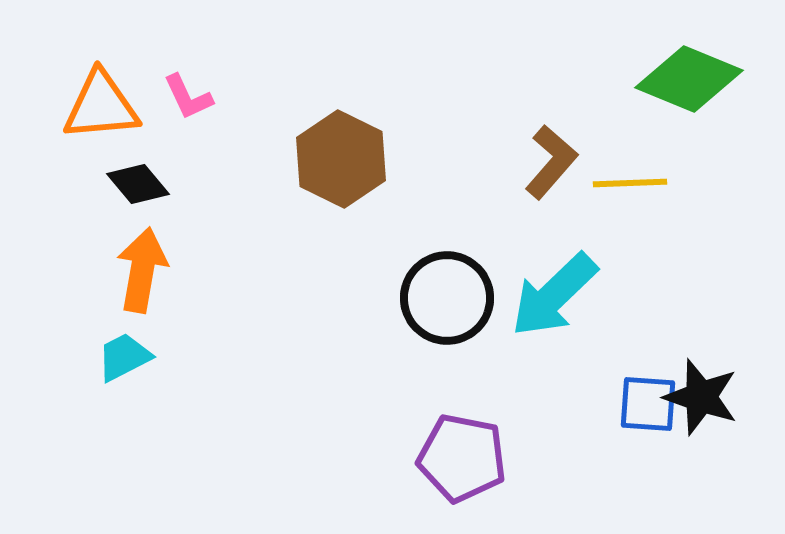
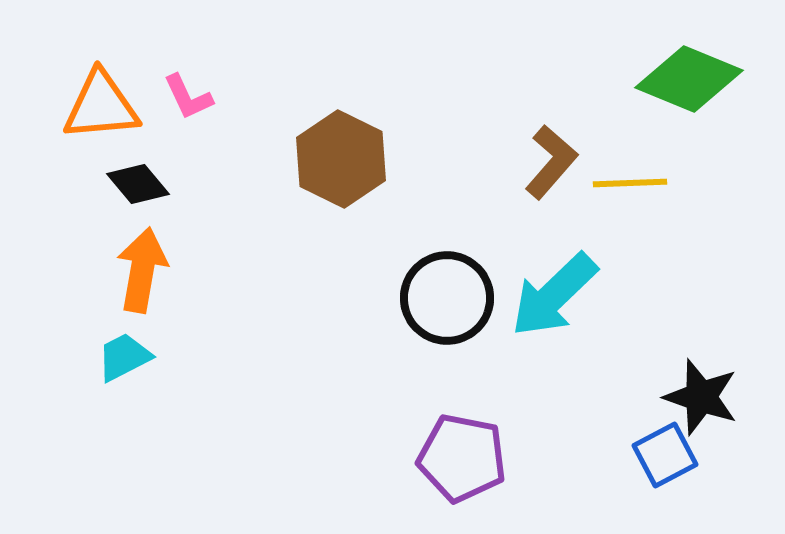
blue square: moved 17 px right, 51 px down; rotated 32 degrees counterclockwise
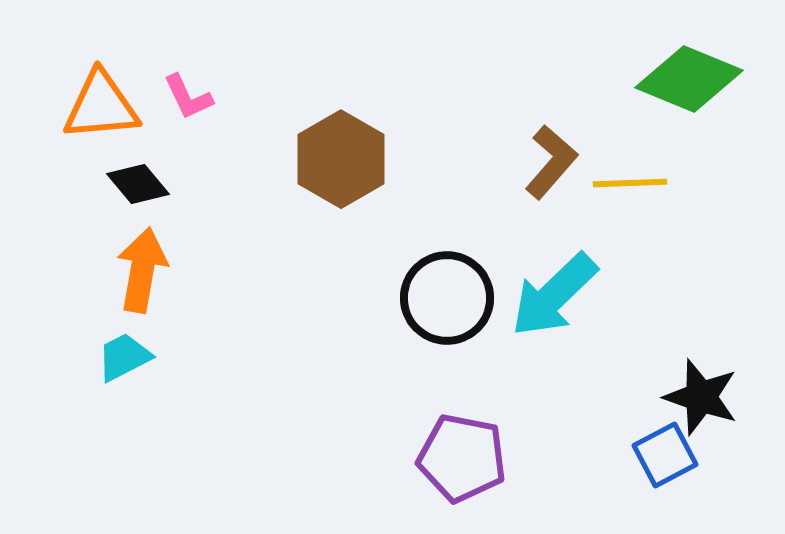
brown hexagon: rotated 4 degrees clockwise
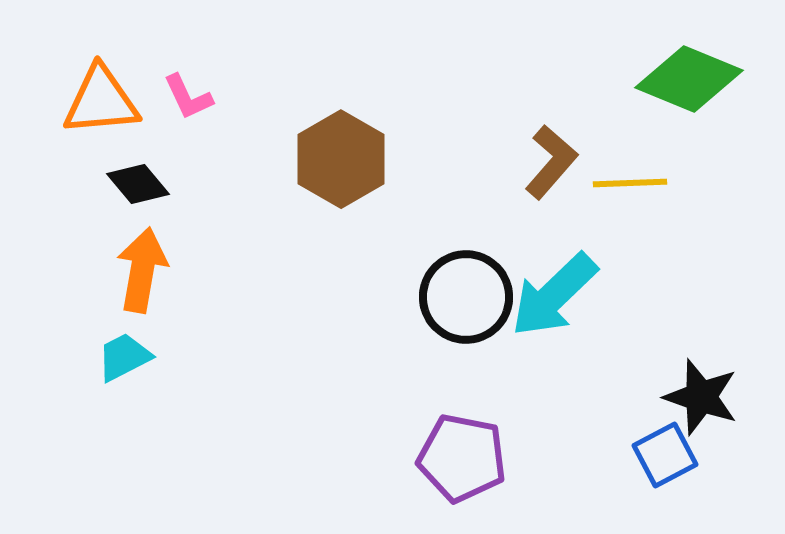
orange triangle: moved 5 px up
black circle: moved 19 px right, 1 px up
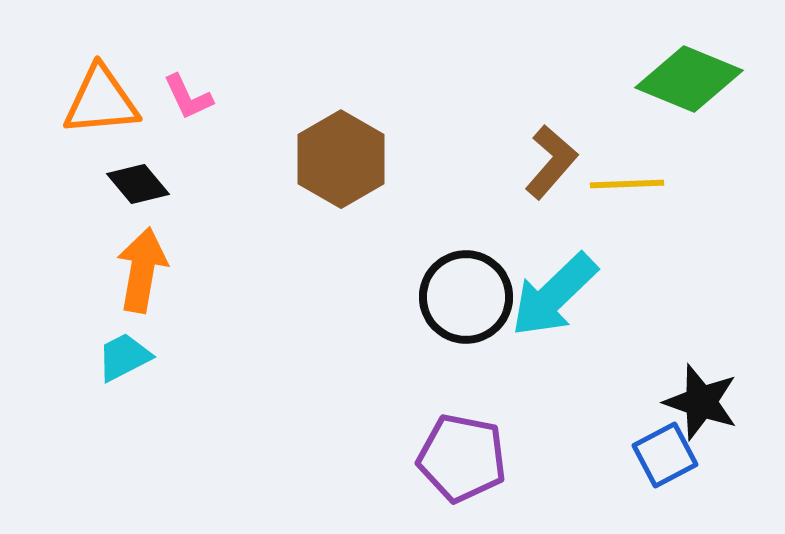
yellow line: moved 3 px left, 1 px down
black star: moved 5 px down
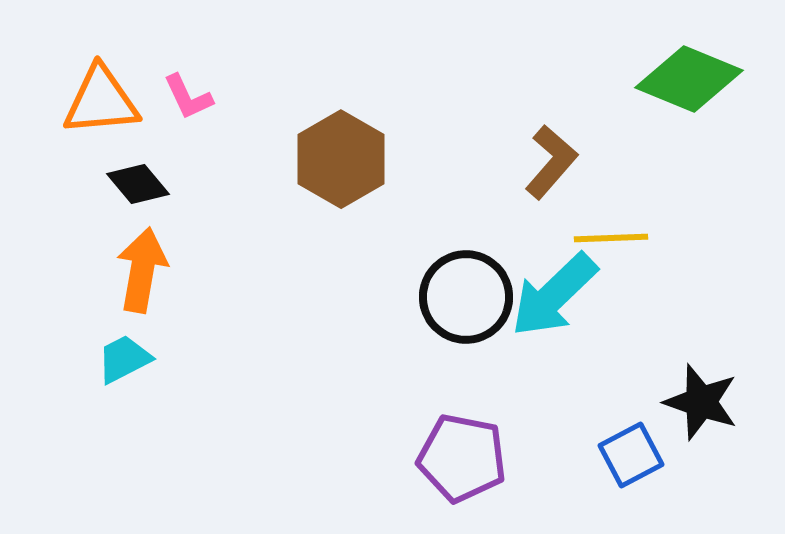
yellow line: moved 16 px left, 54 px down
cyan trapezoid: moved 2 px down
blue square: moved 34 px left
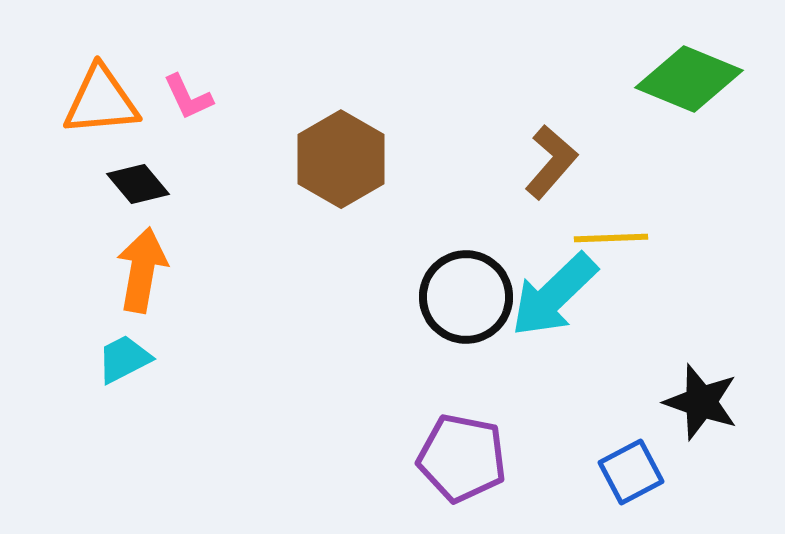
blue square: moved 17 px down
